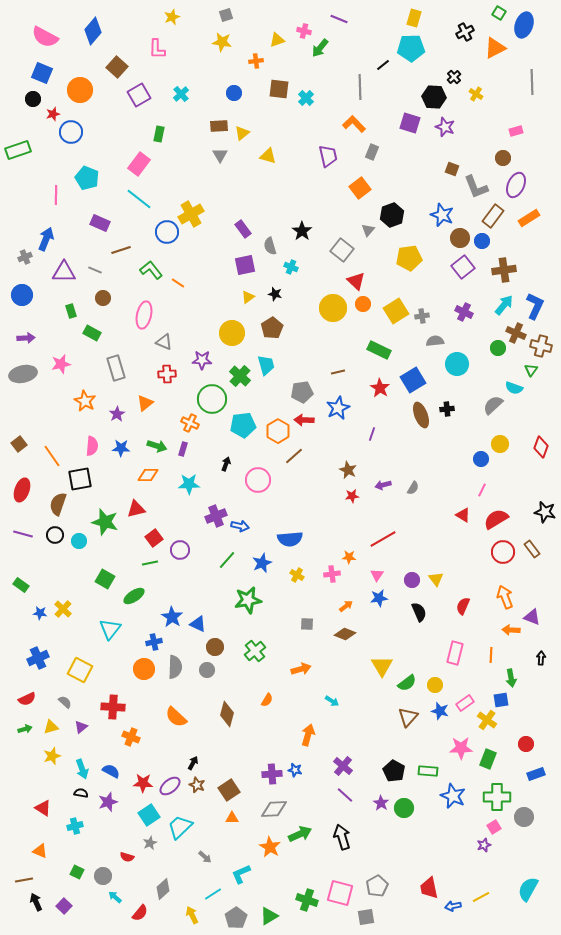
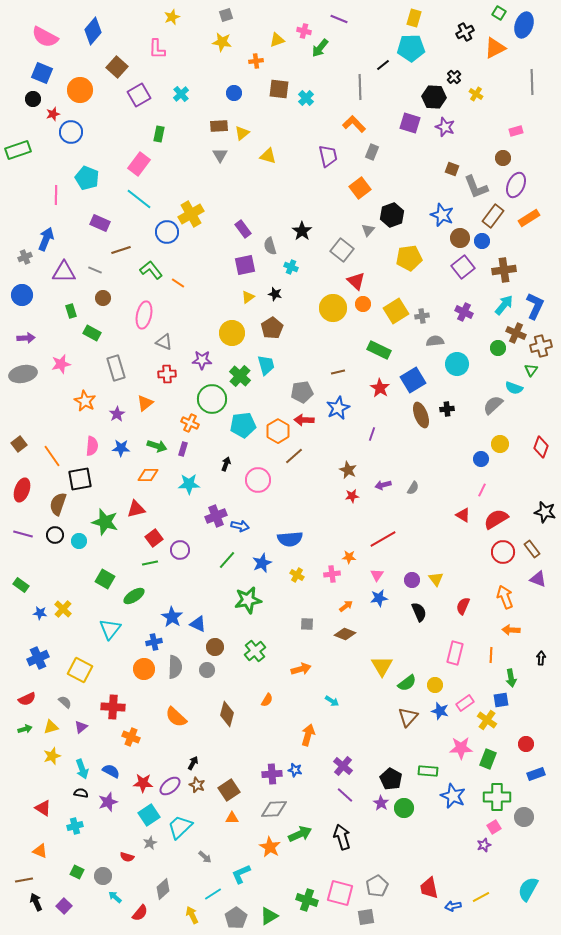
brown cross at (541, 346): rotated 30 degrees counterclockwise
purple triangle at (532, 617): moved 6 px right, 38 px up
black pentagon at (394, 771): moved 3 px left, 8 px down
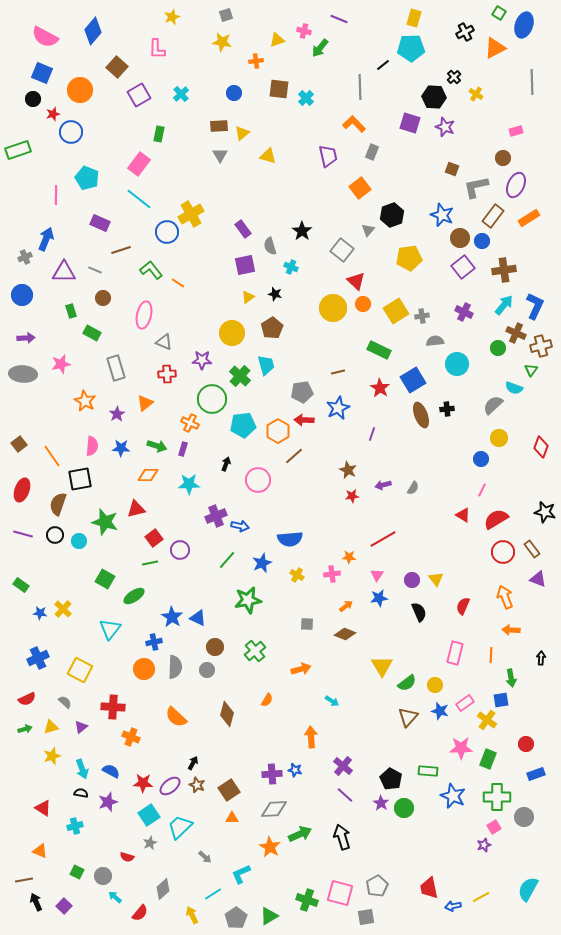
gray L-shape at (476, 187): rotated 100 degrees clockwise
gray ellipse at (23, 374): rotated 16 degrees clockwise
yellow circle at (500, 444): moved 1 px left, 6 px up
blue triangle at (198, 624): moved 6 px up
orange arrow at (308, 735): moved 3 px right, 2 px down; rotated 20 degrees counterclockwise
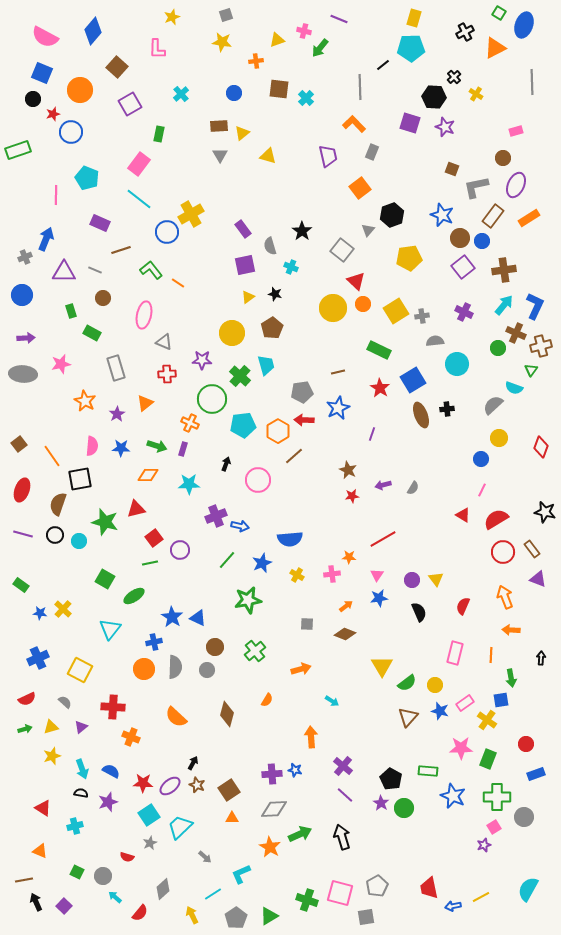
purple square at (139, 95): moved 9 px left, 9 px down
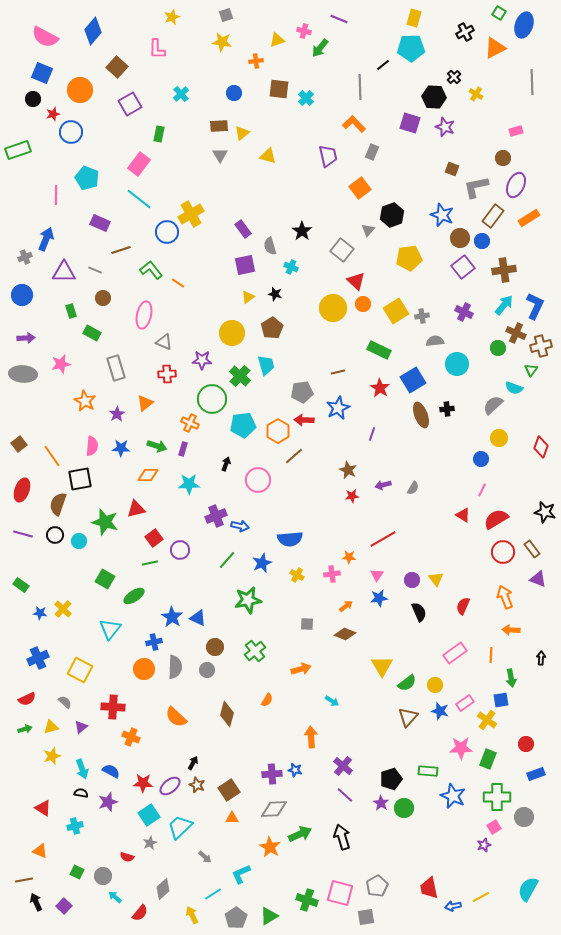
pink rectangle at (455, 653): rotated 40 degrees clockwise
black pentagon at (391, 779): rotated 25 degrees clockwise
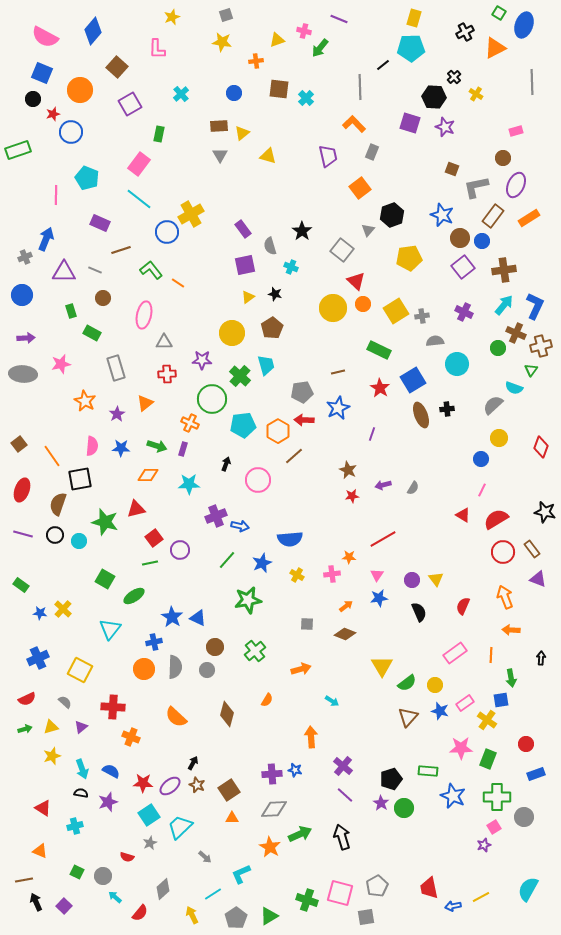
gray triangle at (164, 342): rotated 24 degrees counterclockwise
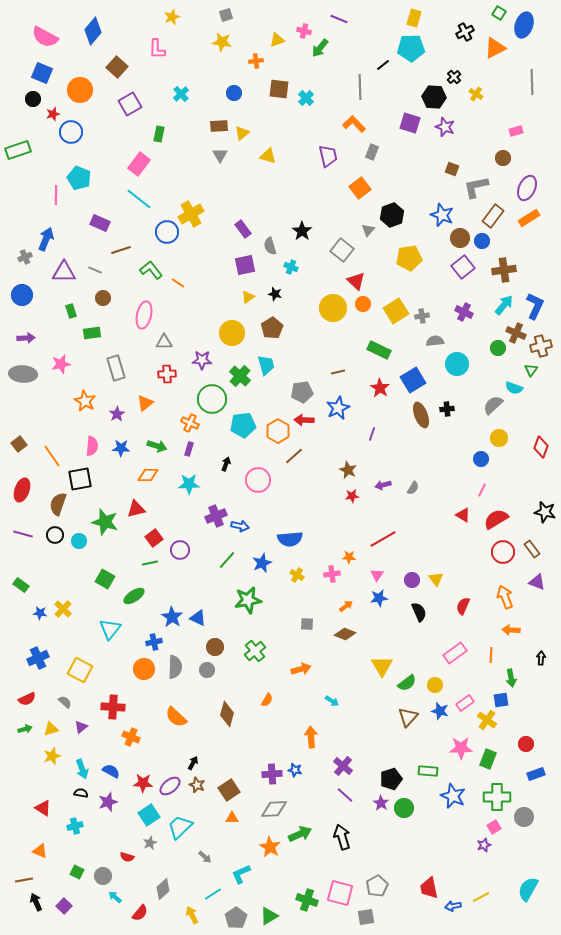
cyan pentagon at (87, 178): moved 8 px left
purple ellipse at (516, 185): moved 11 px right, 3 px down
green rectangle at (92, 333): rotated 36 degrees counterclockwise
purple rectangle at (183, 449): moved 6 px right
purple triangle at (538, 579): moved 1 px left, 3 px down
yellow triangle at (51, 727): moved 2 px down
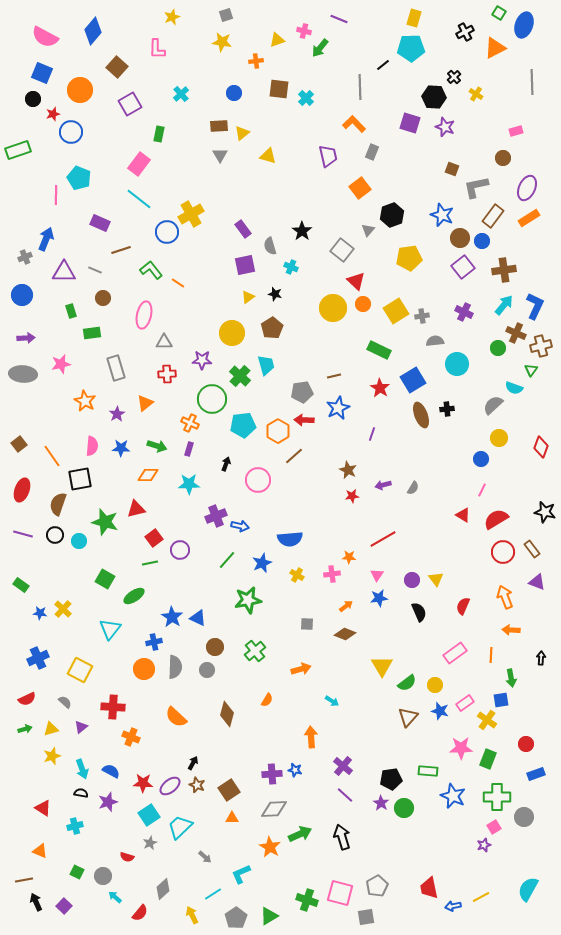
brown line at (338, 372): moved 4 px left, 4 px down
black pentagon at (391, 779): rotated 10 degrees clockwise
